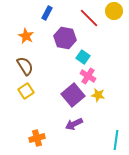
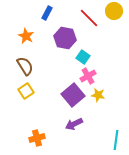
pink cross: rotated 28 degrees clockwise
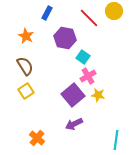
orange cross: rotated 35 degrees counterclockwise
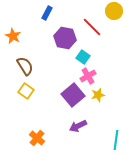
red line: moved 3 px right, 9 px down
orange star: moved 13 px left
yellow square: rotated 21 degrees counterclockwise
yellow star: rotated 24 degrees counterclockwise
purple arrow: moved 4 px right, 2 px down
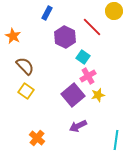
purple hexagon: moved 1 px up; rotated 15 degrees clockwise
brown semicircle: rotated 12 degrees counterclockwise
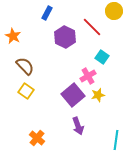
cyan square: moved 19 px right
purple arrow: rotated 84 degrees counterclockwise
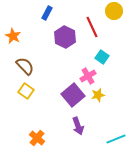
red line: rotated 20 degrees clockwise
cyan line: moved 1 px up; rotated 60 degrees clockwise
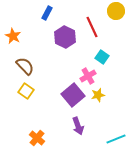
yellow circle: moved 2 px right
